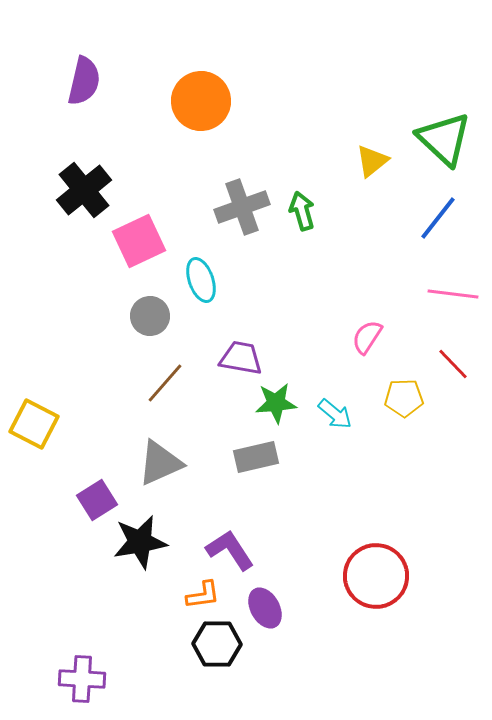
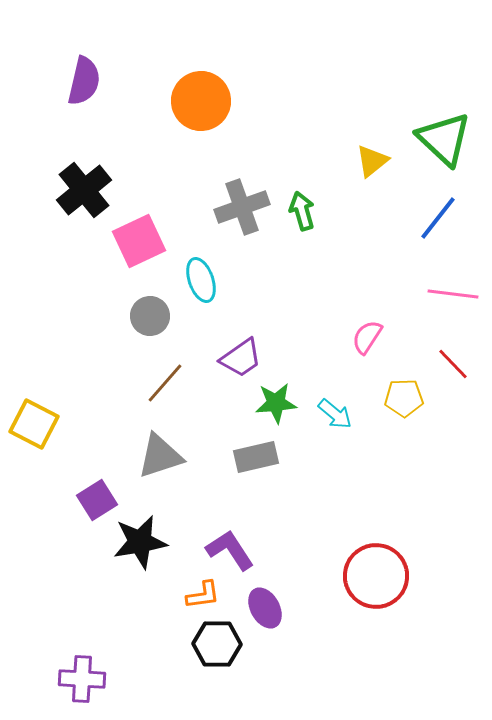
purple trapezoid: rotated 135 degrees clockwise
gray triangle: moved 7 px up; rotated 6 degrees clockwise
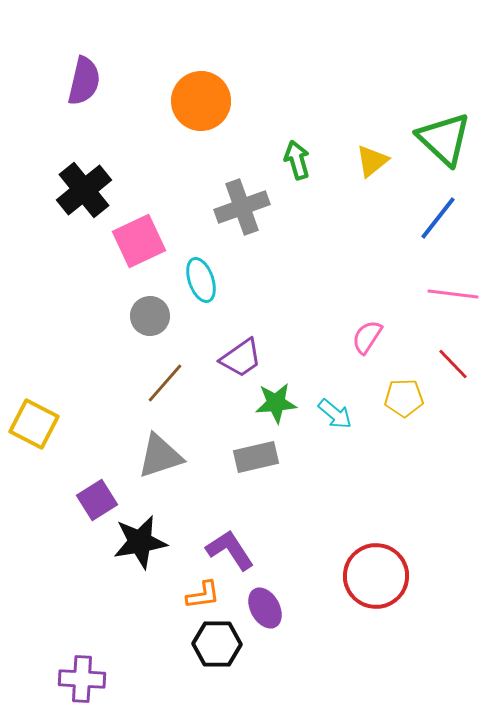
green arrow: moved 5 px left, 51 px up
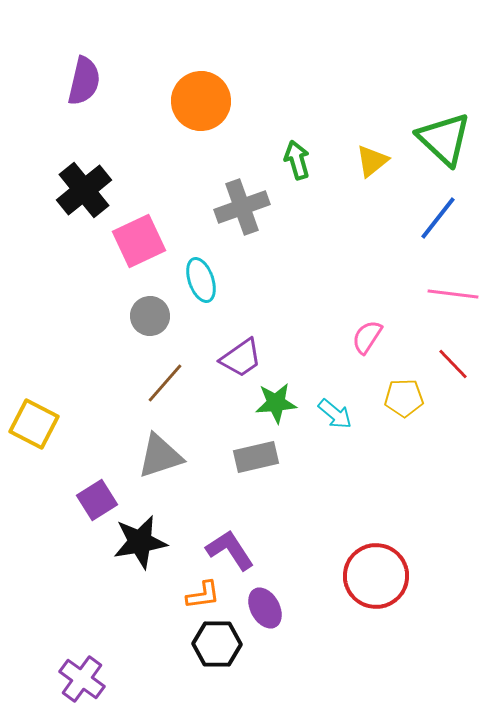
purple cross: rotated 33 degrees clockwise
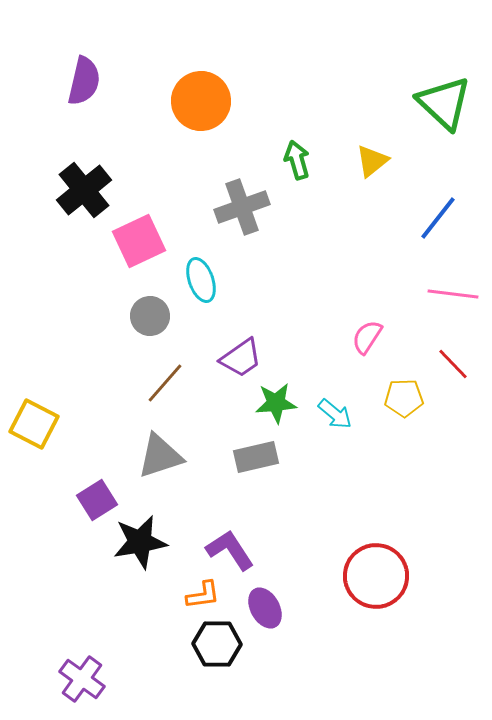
green triangle: moved 36 px up
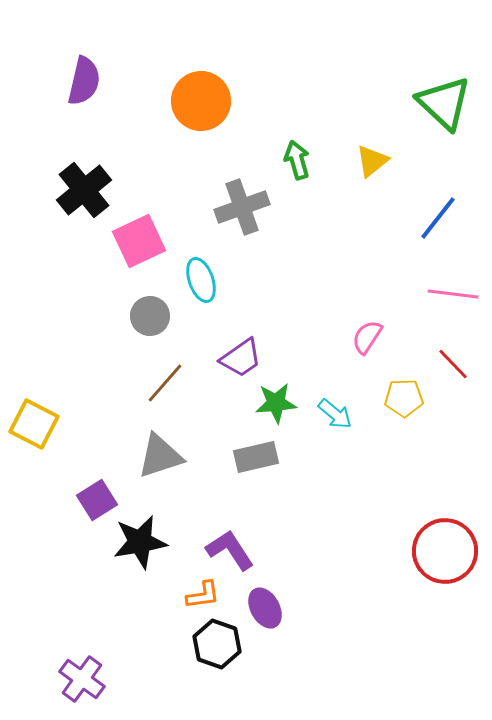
red circle: moved 69 px right, 25 px up
black hexagon: rotated 18 degrees clockwise
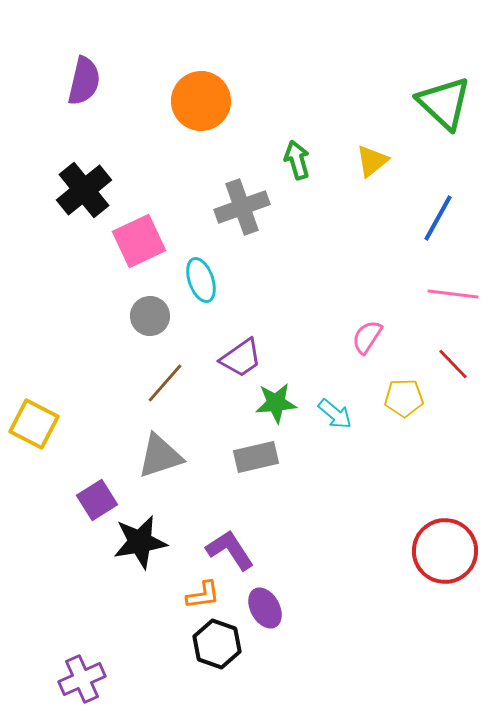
blue line: rotated 9 degrees counterclockwise
purple cross: rotated 30 degrees clockwise
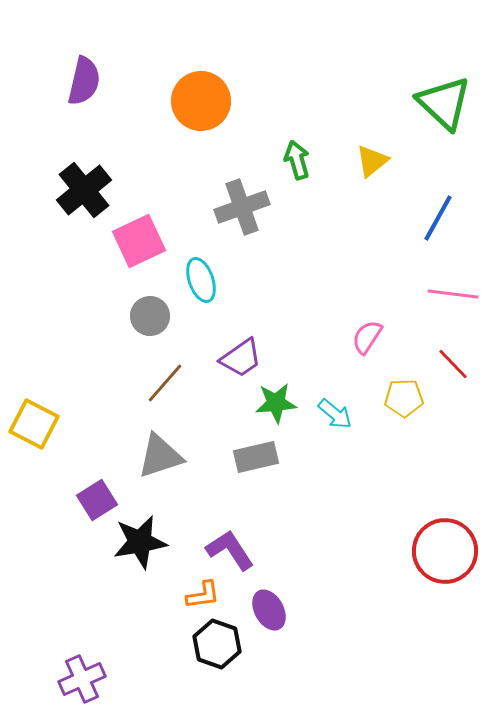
purple ellipse: moved 4 px right, 2 px down
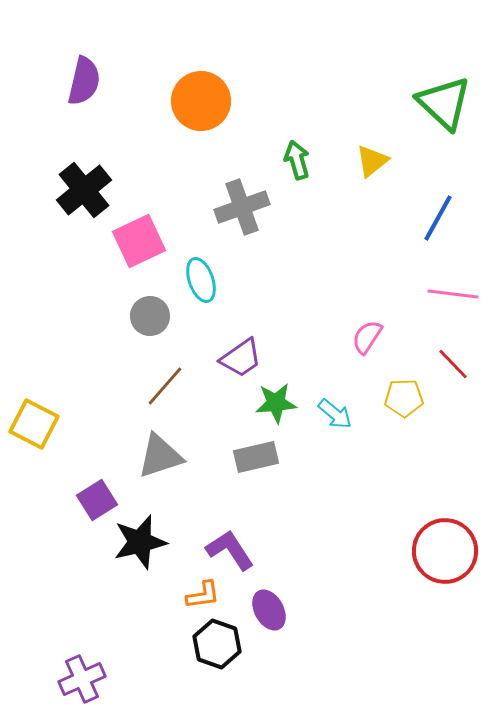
brown line: moved 3 px down
black star: rotated 4 degrees counterclockwise
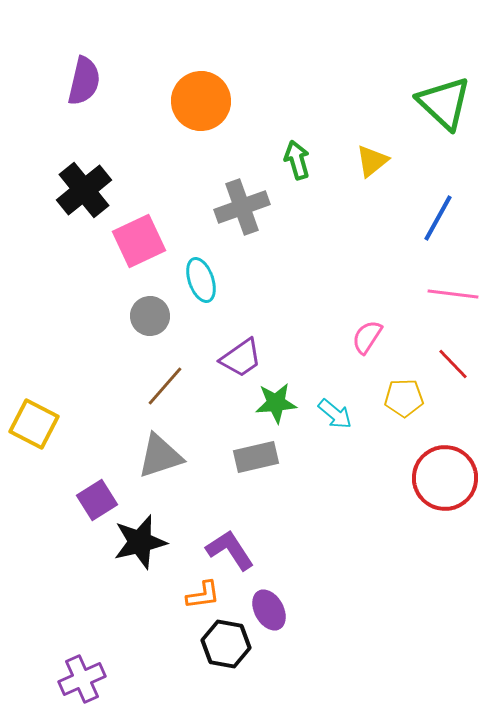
red circle: moved 73 px up
black hexagon: moved 9 px right; rotated 9 degrees counterclockwise
